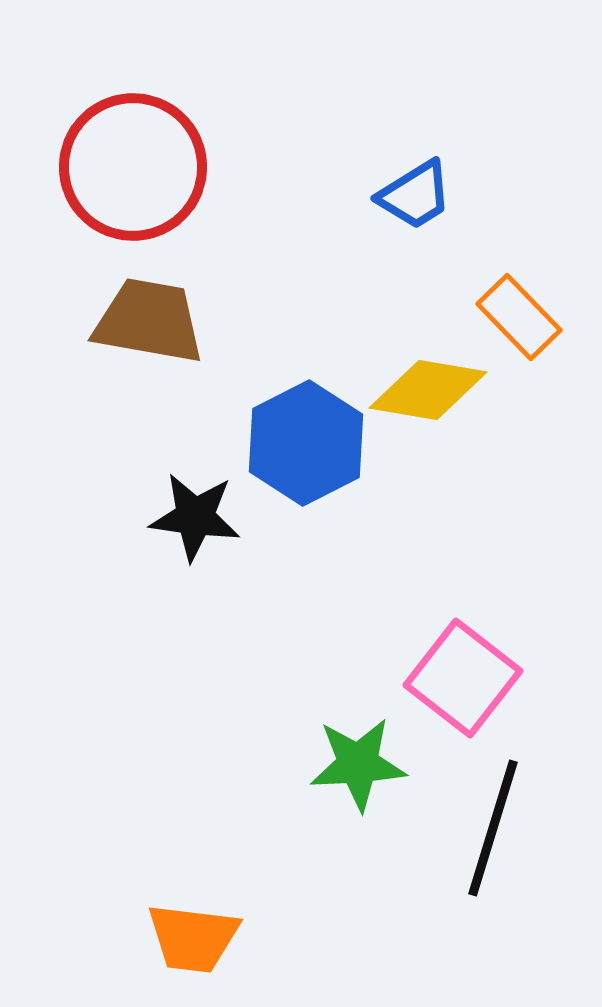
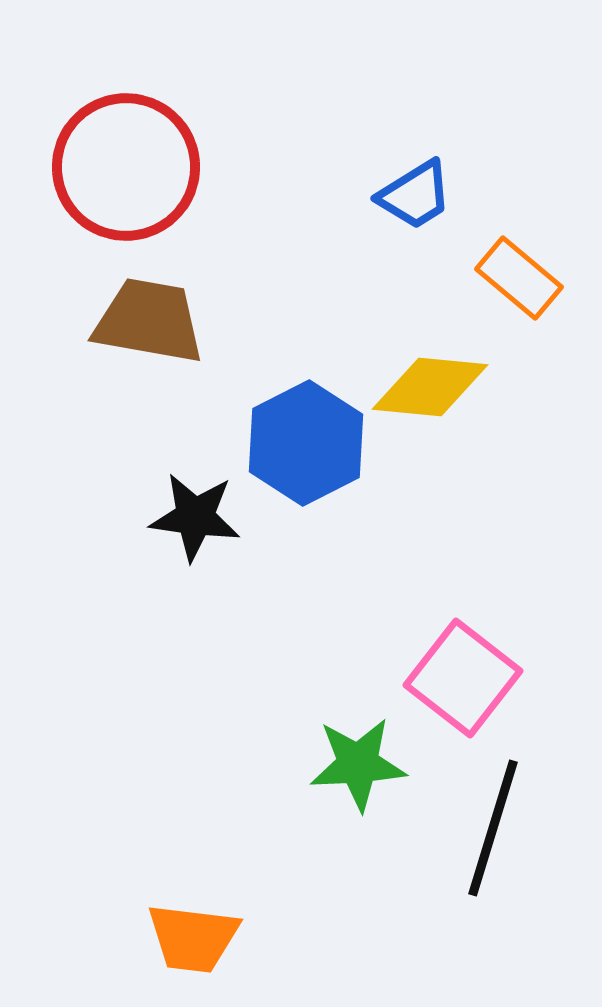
red circle: moved 7 px left
orange rectangle: moved 39 px up; rotated 6 degrees counterclockwise
yellow diamond: moved 2 px right, 3 px up; rotated 4 degrees counterclockwise
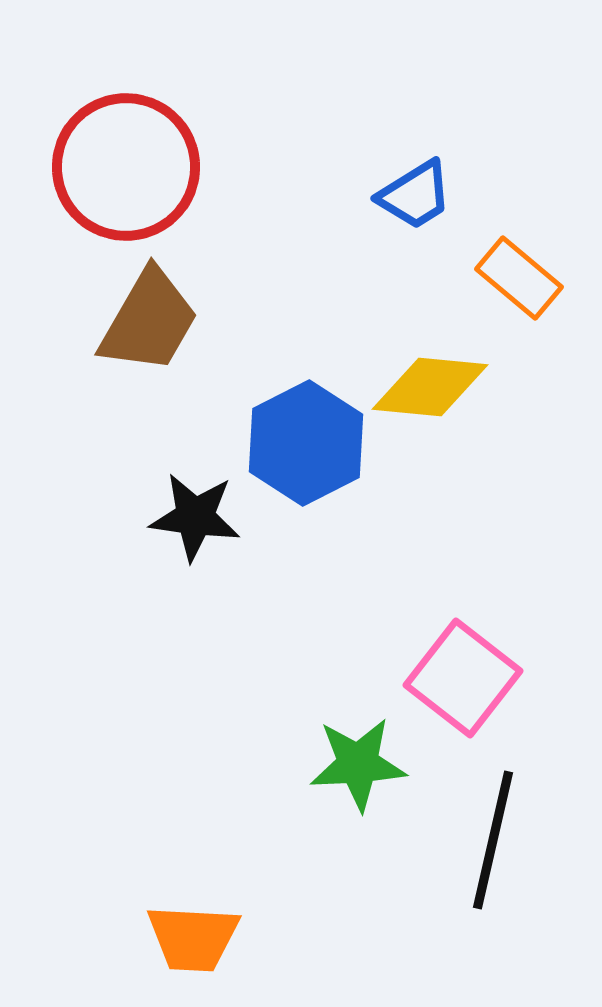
brown trapezoid: rotated 110 degrees clockwise
black line: moved 12 px down; rotated 4 degrees counterclockwise
orange trapezoid: rotated 4 degrees counterclockwise
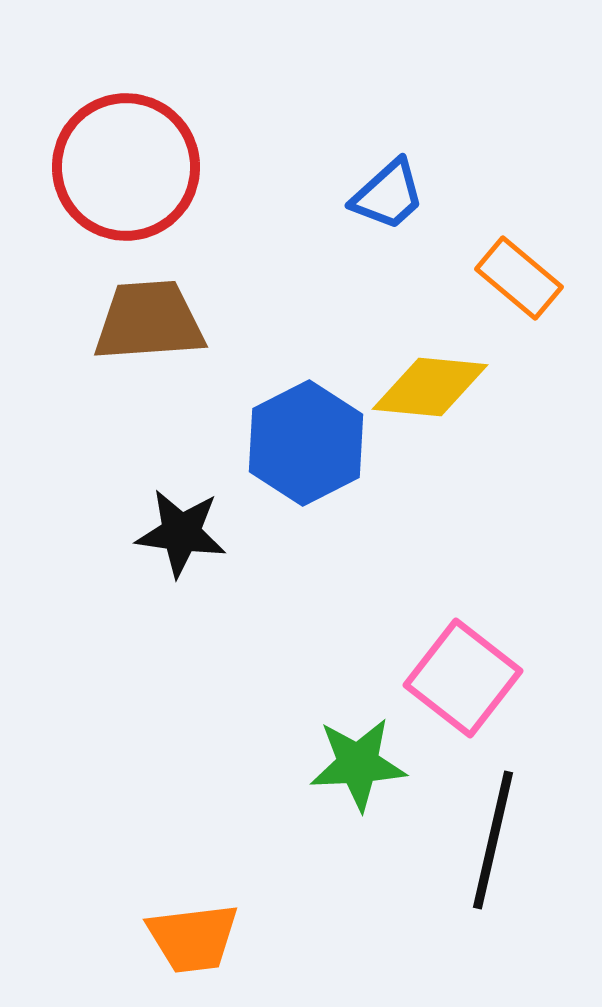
blue trapezoid: moved 27 px left; rotated 10 degrees counterclockwise
brown trapezoid: rotated 124 degrees counterclockwise
black star: moved 14 px left, 16 px down
orange trapezoid: rotated 10 degrees counterclockwise
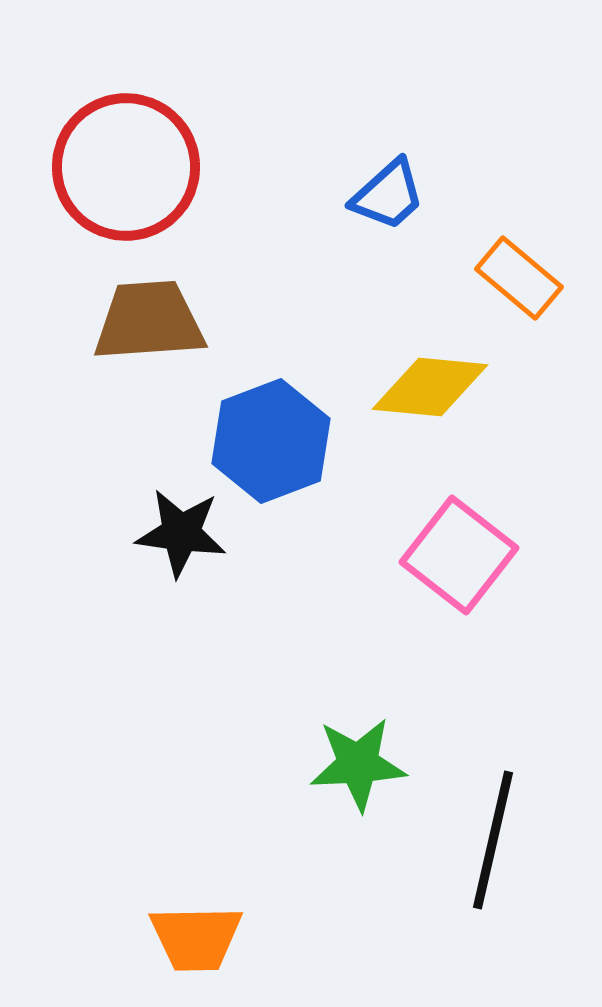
blue hexagon: moved 35 px left, 2 px up; rotated 6 degrees clockwise
pink square: moved 4 px left, 123 px up
orange trapezoid: moved 3 px right; rotated 6 degrees clockwise
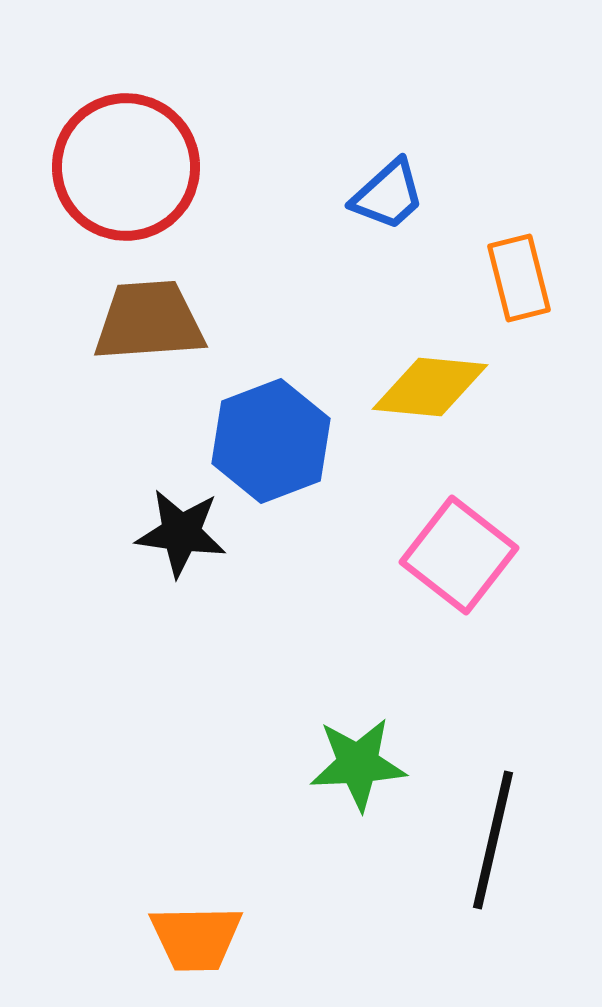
orange rectangle: rotated 36 degrees clockwise
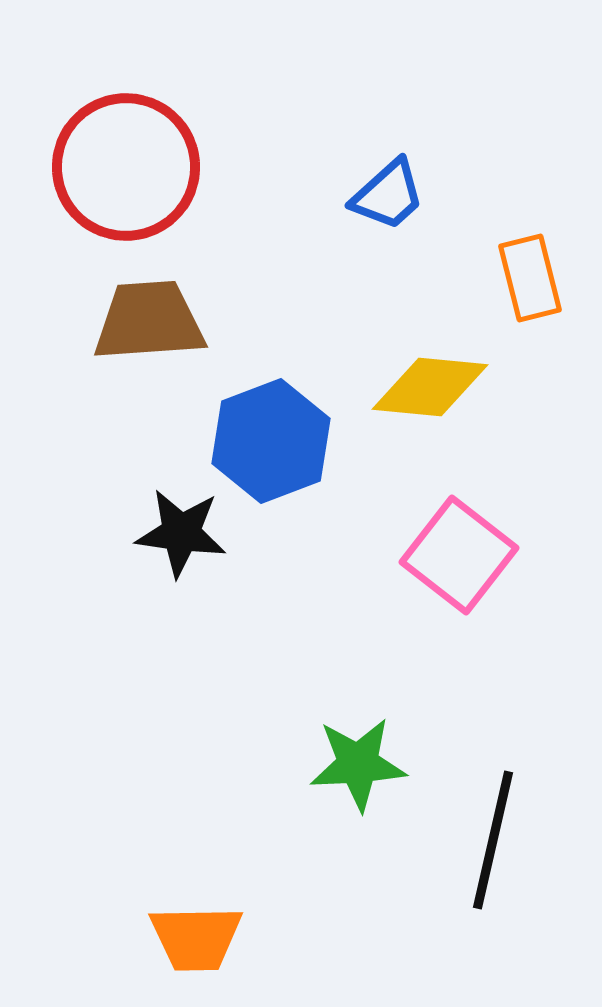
orange rectangle: moved 11 px right
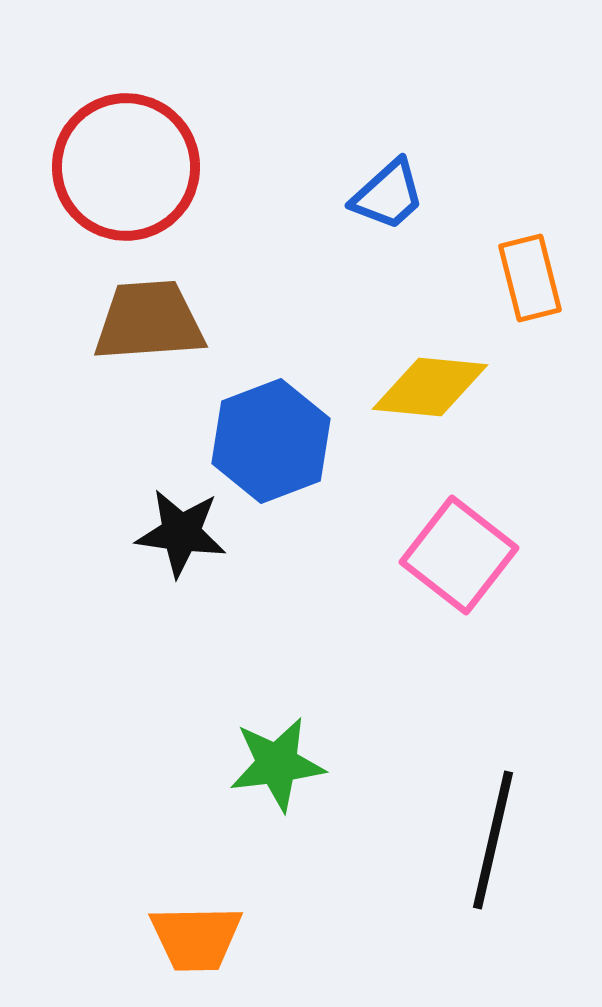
green star: moved 81 px left; rotated 4 degrees counterclockwise
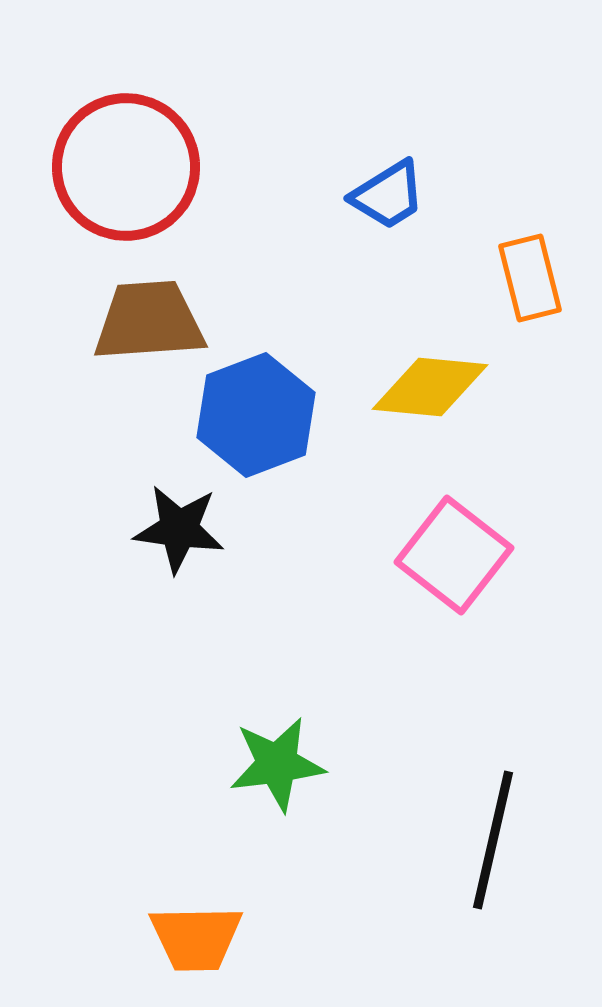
blue trapezoid: rotated 10 degrees clockwise
blue hexagon: moved 15 px left, 26 px up
black star: moved 2 px left, 4 px up
pink square: moved 5 px left
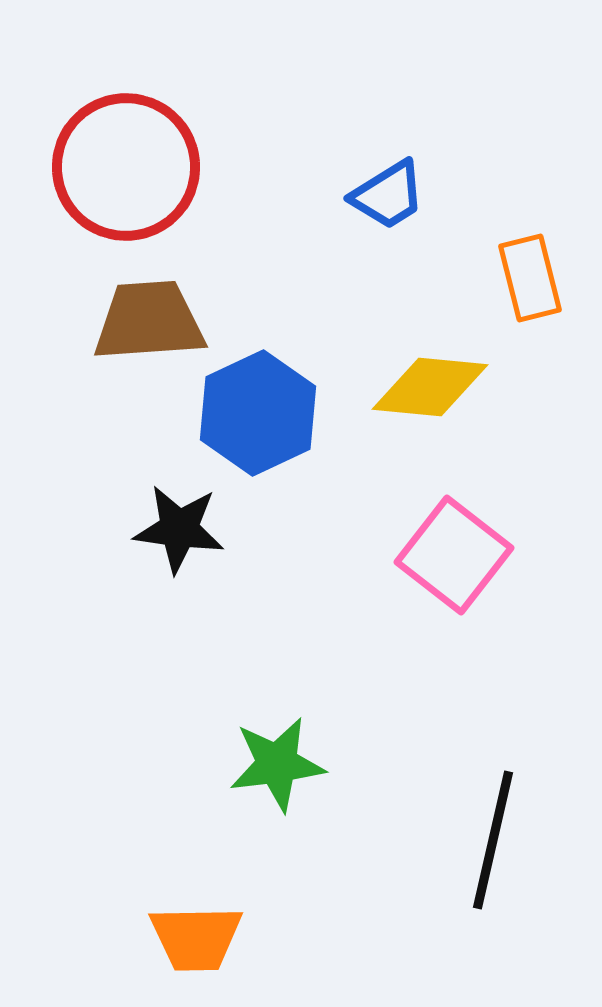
blue hexagon: moved 2 px right, 2 px up; rotated 4 degrees counterclockwise
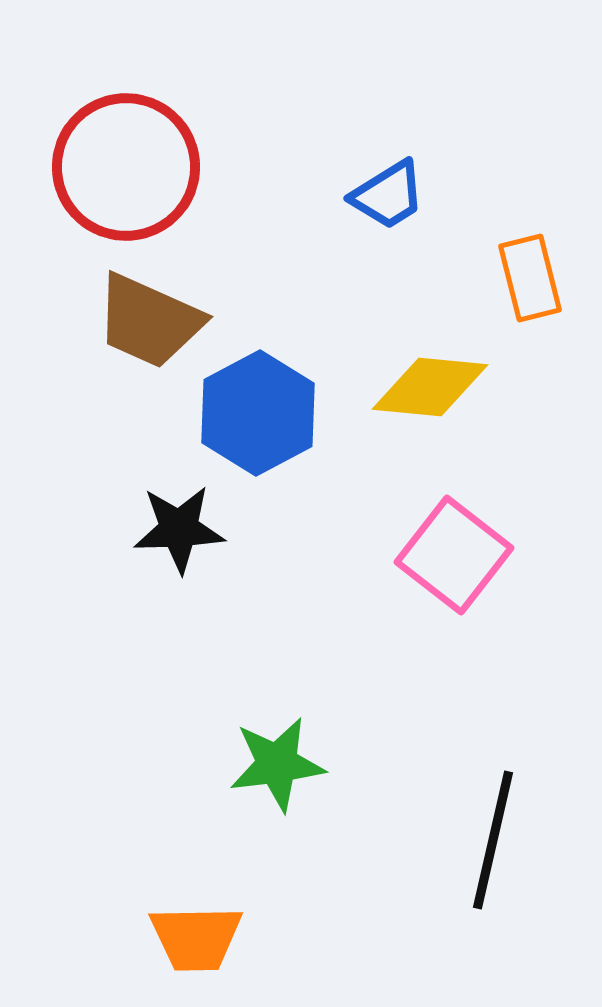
brown trapezoid: rotated 152 degrees counterclockwise
blue hexagon: rotated 3 degrees counterclockwise
black star: rotated 10 degrees counterclockwise
